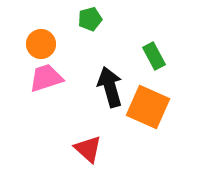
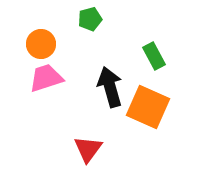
red triangle: rotated 24 degrees clockwise
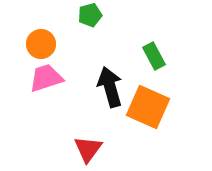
green pentagon: moved 4 px up
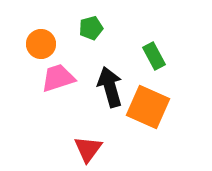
green pentagon: moved 1 px right, 13 px down
pink trapezoid: moved 12 px right
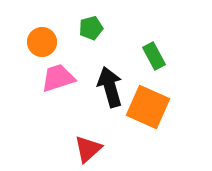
orange circle: moved 1 px right, 2 px up
red triangle: rotated 12 degrees clockwise
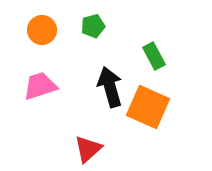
green pentagon: moved 2 px right, 2 px up
orange circle: moved 12 px up
pink trapezoid: moved 18 px left, 8 px down
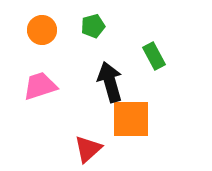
black arrow: moved 5 px up
orange square: moved 17 px left, 12 px down; rotated 24 degrees counterclockwise
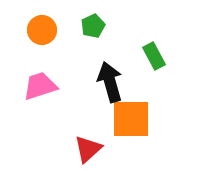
green pentagon: rotated 10 degrees counterclockwise
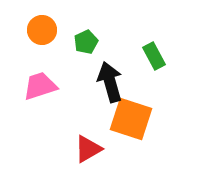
green pentagon: moved 7 px left, 16 px down
orange square: rotated 18 degrees clockwise
red triangle: rotated 12 degrees clockwise
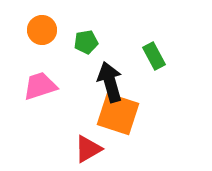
green pentagon: rotated 15 degrees clockwise
orange square: moved 13 px left, 5 px up
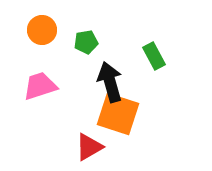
red triangle: moved 1 px right, 2 px up
